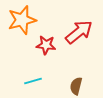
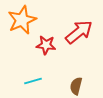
orange star: rotated 8 degrees counterclockwise
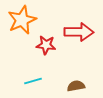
red arrow: rotated 40 degrees clockwise
brown semicircle: rotated 66 degrees clockwise
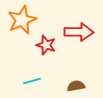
red star: rotated 12 degrees clockwise
cyan line: moved 1 px left
